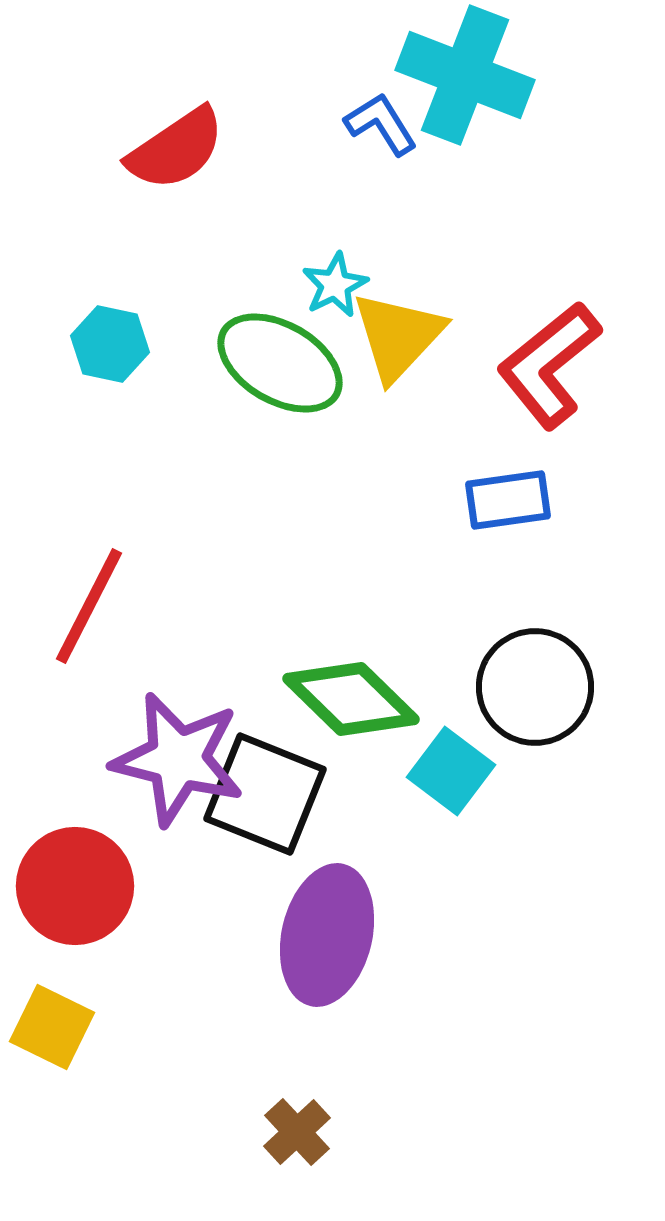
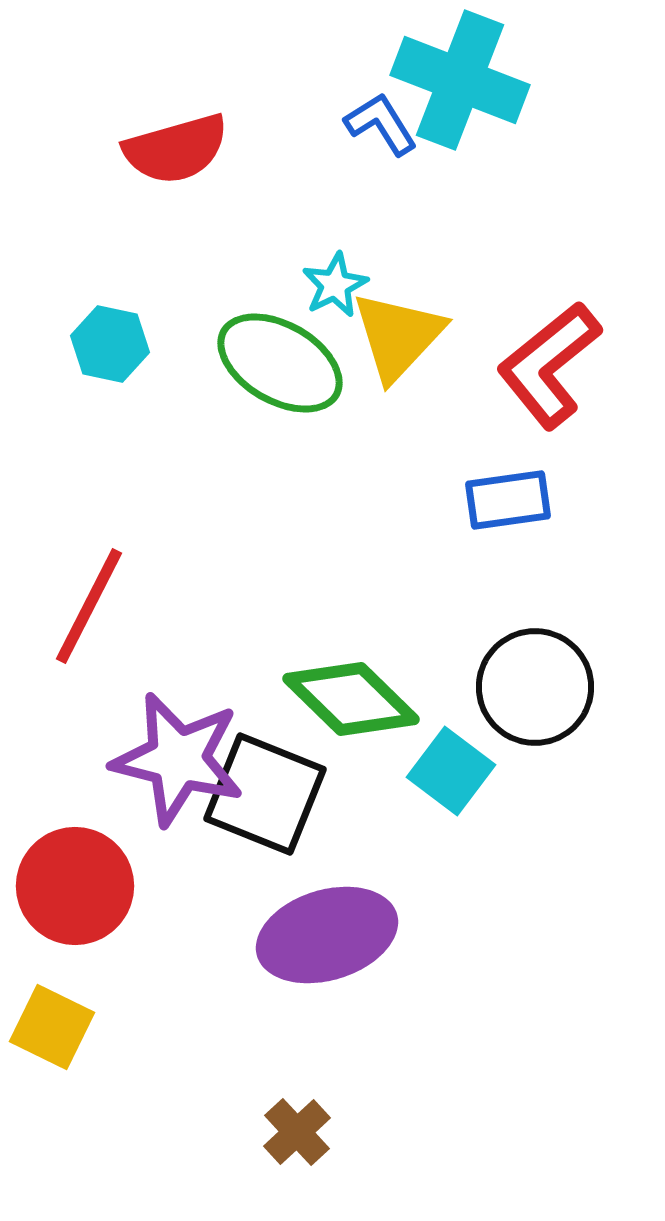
cyan cross: moved 5 px left, 5 px down
red semicircle: rotated 18 degrees clockwise
purple ellipse: rotated 60 degrees clockwise
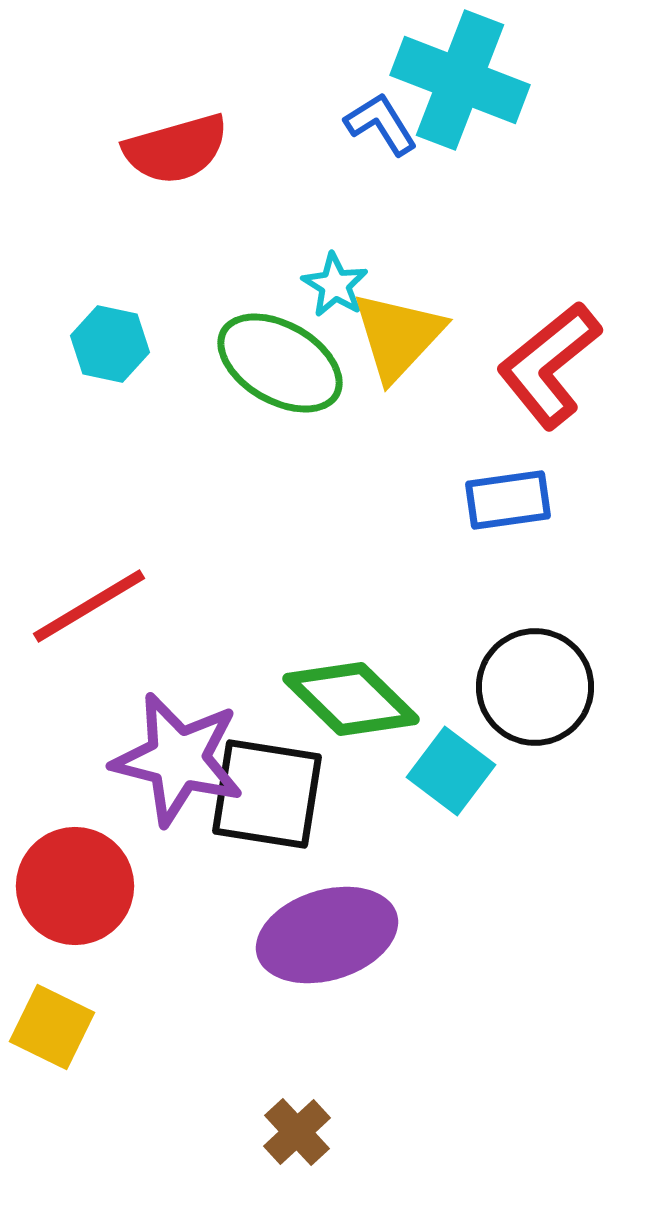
cyan star: rotated 14 degrees counterclockwise
red line: rotated 32 degrees clockwise
black square: moved 2 px right; rotated 13 degrees counterclockwise
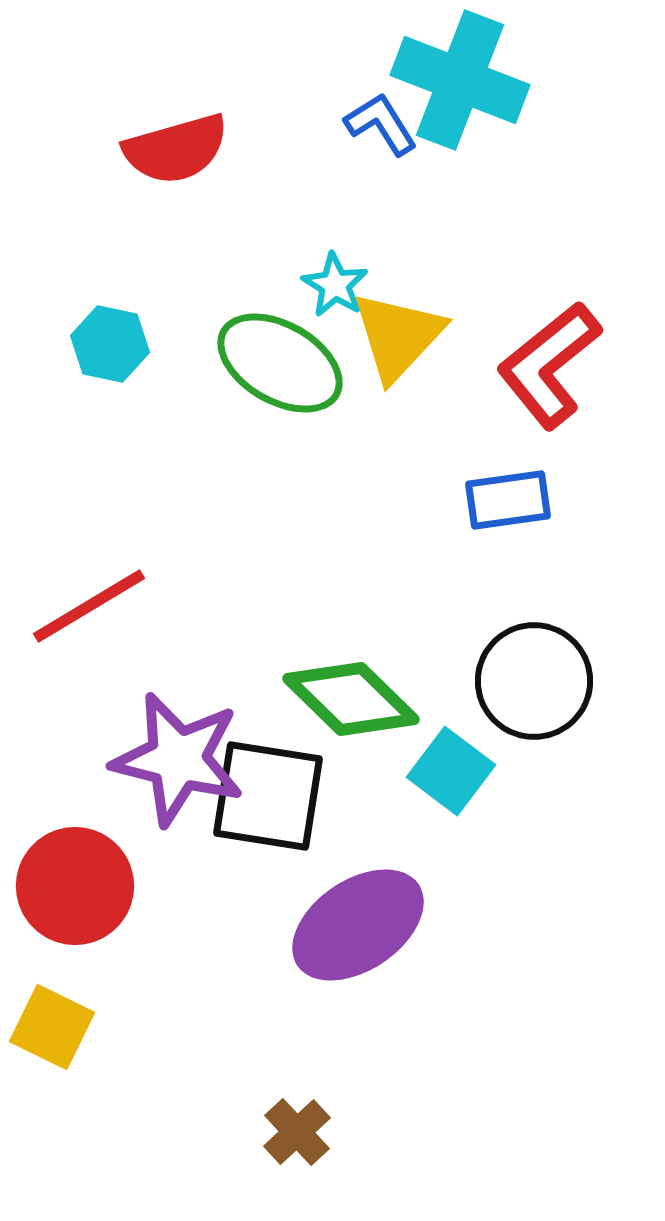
black circle: moved 1 px left, 6 px up
black square: moved 1 px right, 2 px down
purple ellipse: moved 31 px right, 10 px up; rotated 17 degrees counterclockwise
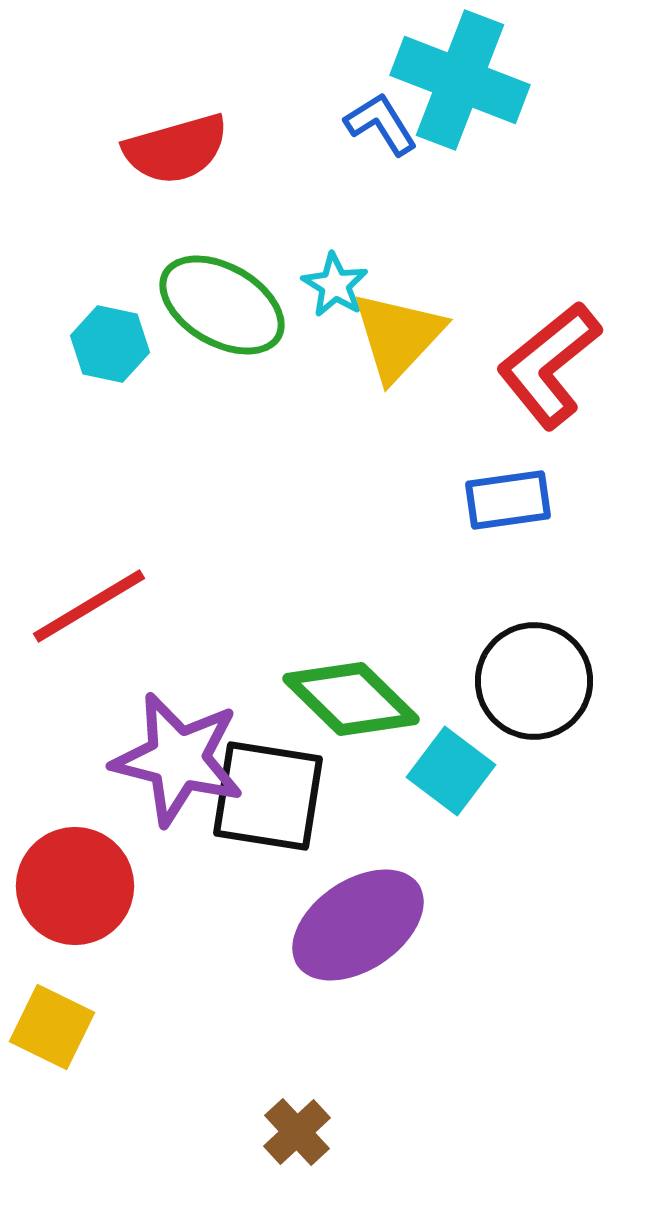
green ellipse: moved 58 px left, 58 px up
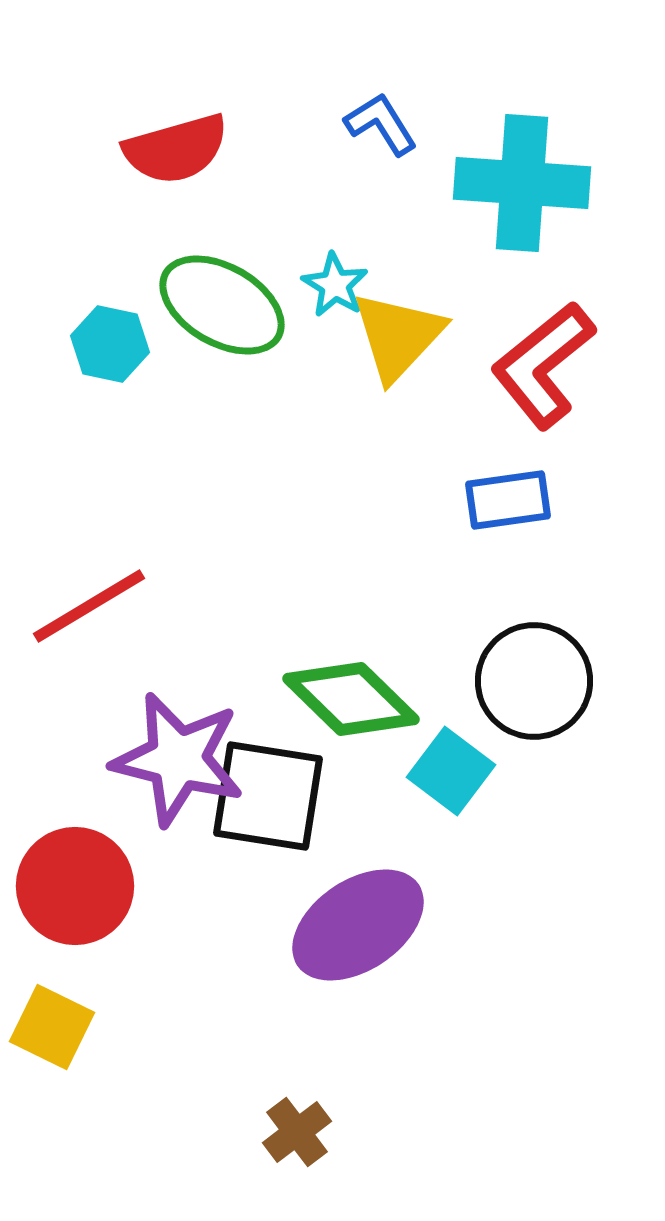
cyan cross: moved 62 px right, 103 px down; rotated 17 degrees counterclockwise
red L-shape: moved 6 px left
brown cross: rotated 6 degrees clockwise
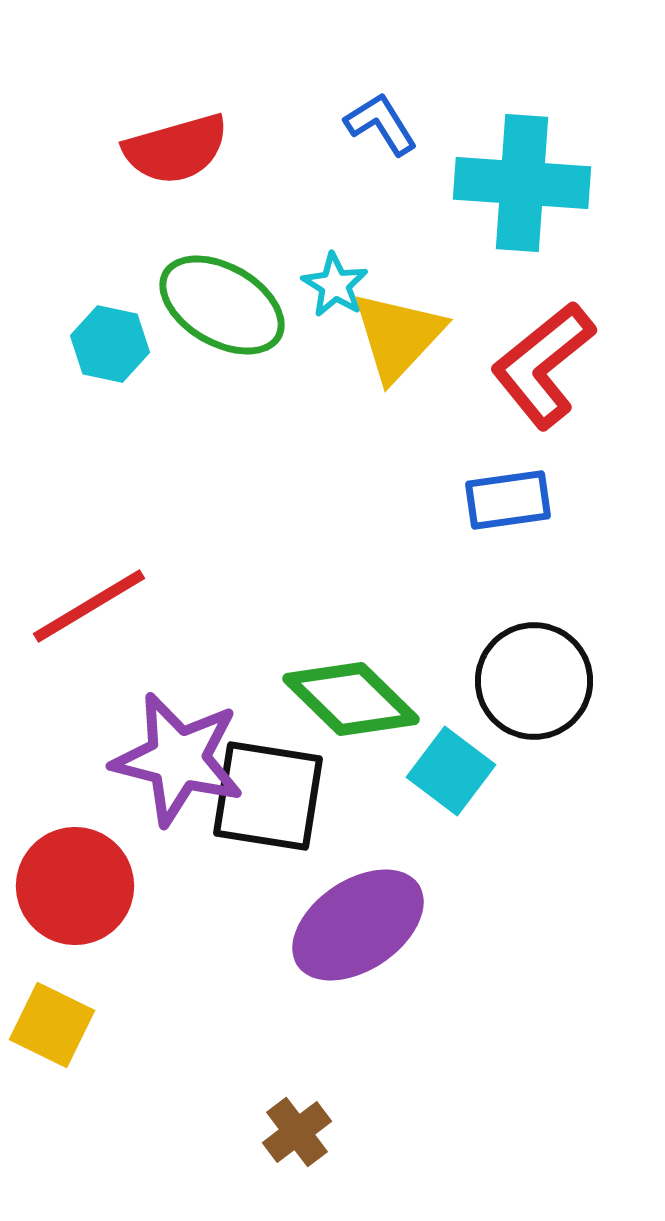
yellow square: moved 2 px up
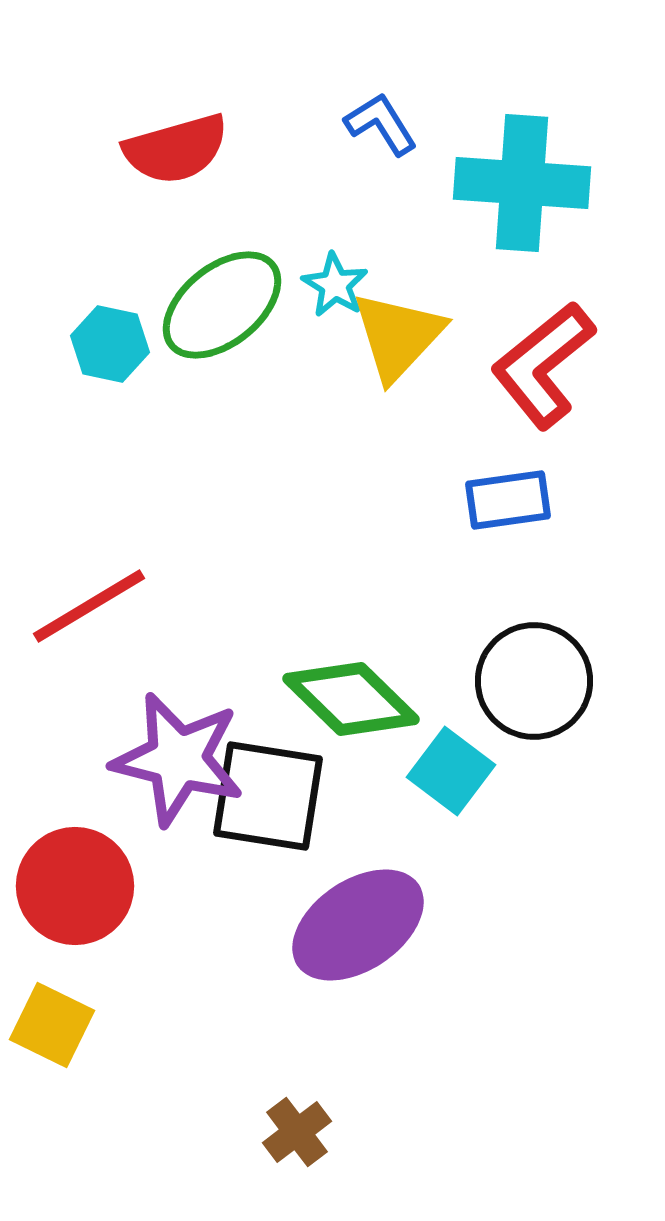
green ellipse: rotated 69 degrees counterclockwise
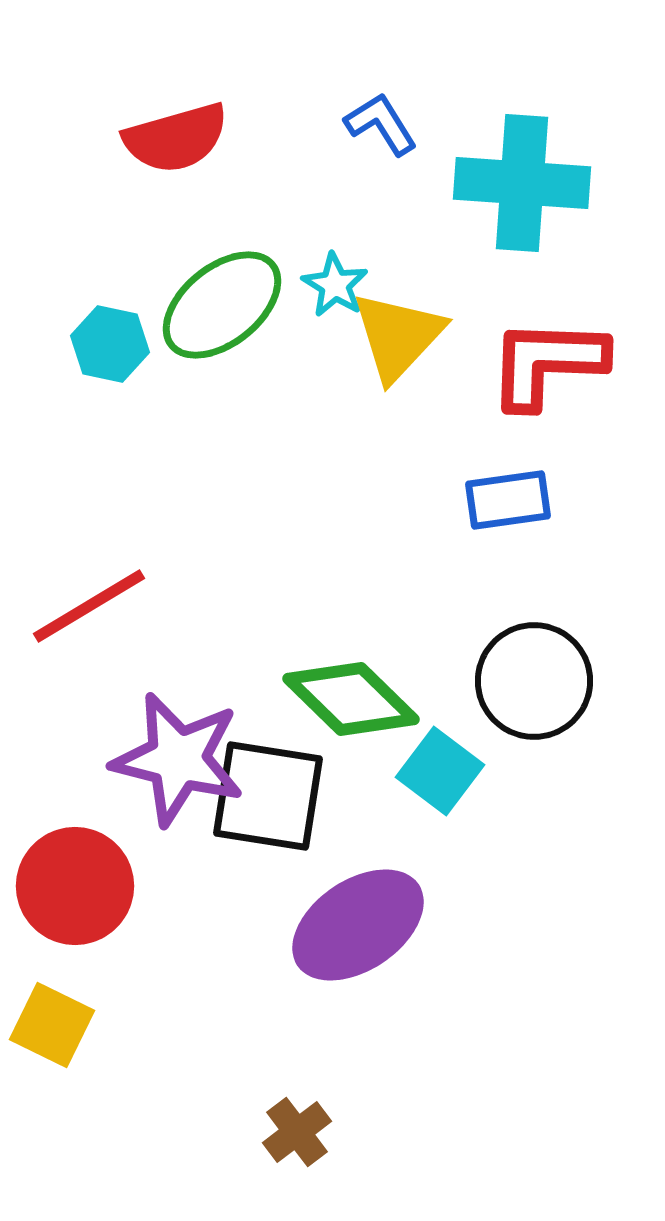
red semicircle: moved 11 px up
red L-shape: moved 4 px right, 2 px up; rotated 41 degrees clockwise
cyan square: moved 11 px left
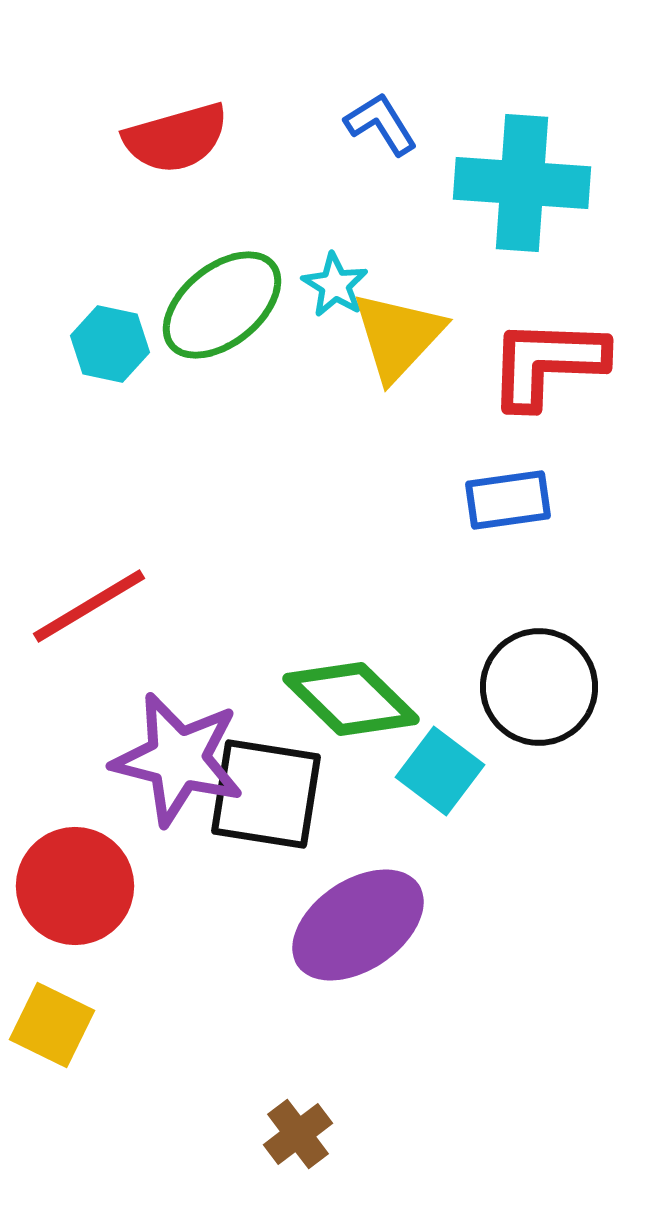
black circle: moved 5 px right, 6 px down
black square: moved 2 px left, 2 px up
brown cross: moved 1 px right, 2 px down
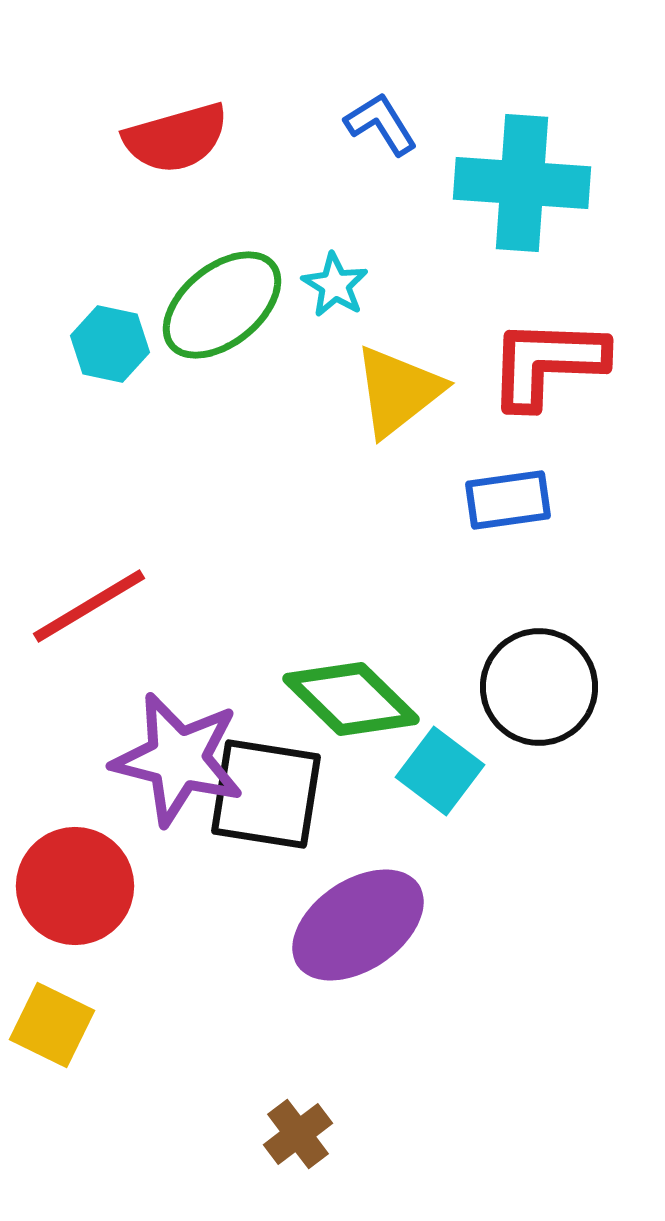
yellow triangle: moved 55 px down; rotated 9 degrees clockwise
